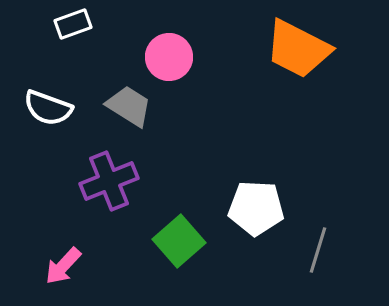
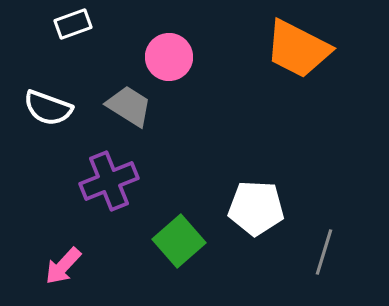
gray line: moved 6 px right, 2 px down
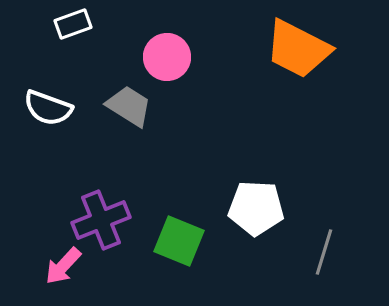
pink circle: moved 2 px left
purple cross: moved 8 px left, 39 px down
green square: rotated 27 degrees counterclockwise
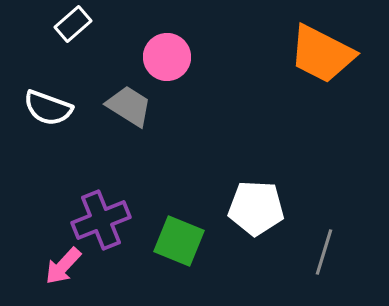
white rectangle: rotated 21 degrees counterclockwise
orange trapezoid: moved 24 px right, 5 px down
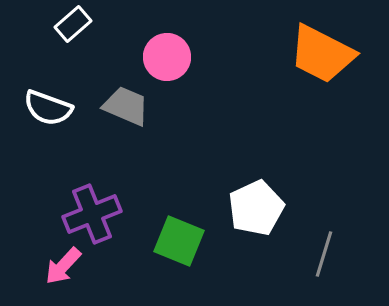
gray trapezoid: moved 3 px left; rotated 9 degrees counterclockwise
white pentagon: rotated 28 degrees counterclockwise
purple cross: moved 9 px left, 6 px up
gray line: moved 2 px down
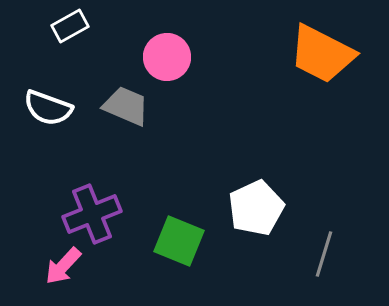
white rectangle: moved 3 px left, 2 px down; rotated 12 degrees clockwise
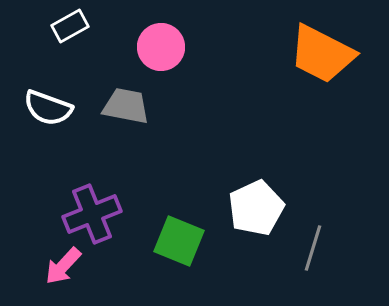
pink circle: moved 6 px left, 10 px up
gray trapezoid: rotated 12 degrees counterclockwise
gray line: moved 11 px left, 6 px up
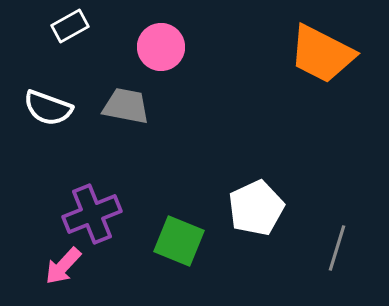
gray line: moved 24 px right
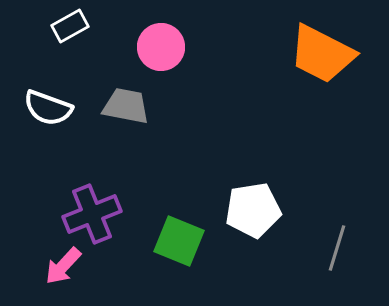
white pentagon: moved 3 px left, 2 px down; rotated 16 degrees clockwise
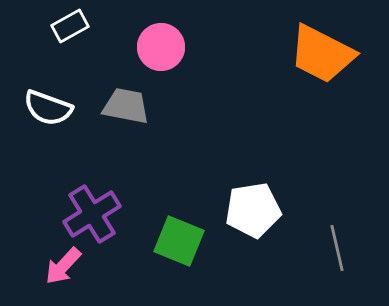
purple cross: rotated 10 degrees counterclockwise
gray line: rotated 30 degrees counterclockwise
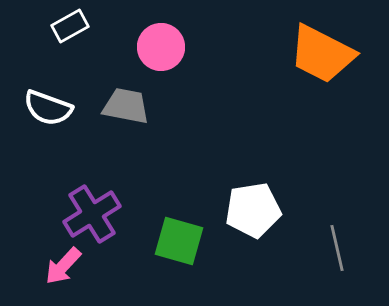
green square: rotated 6 degrees counterclockwise
